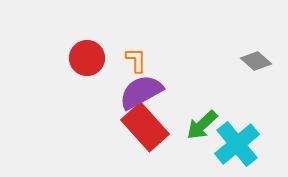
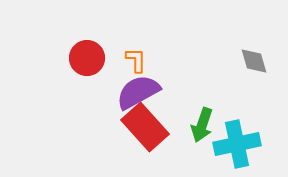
gray diamond: moved 2 px left; rotated 32 degrees clockwise
purple semicircle: moved 3 px left
green arrow: rotated 28 degrees counterclockwise
cyan cross: rotated 27 degrees clockwise
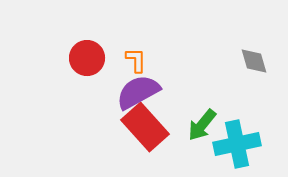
green arrow: rotated 20 degrees clockwise
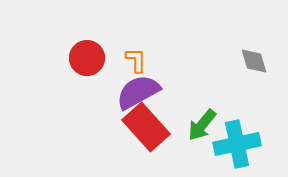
red rectangle: moved 1 px right
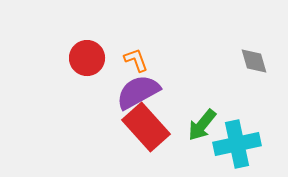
orange L-shape: rotated 20 degrees counterclockwise
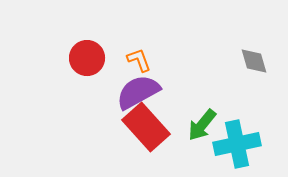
orange L-shape: moved 3 px right
